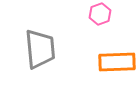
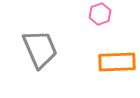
gray trapezoid: rotated 18 degrees counterclockwise
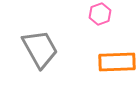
gray trapezoid: rotated 6 degrees counterclockwise
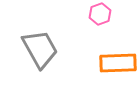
orange rectangle: moved 1 px right, 1 px down
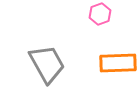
gray trapezoid: moved 7 px right, 15 px down
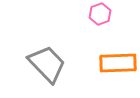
gray trapezoid: rotated 15 degrees counterclockwise
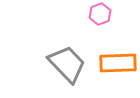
gray trapezoid: moved 20 px right
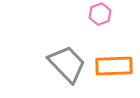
orange rectangle: moved 4 px left, 3 px down
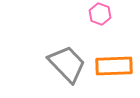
pink hexagon: rotated 20 degrees counterclockwise
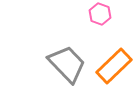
orange rectangle: rotated 42 degrees counterclockwise
